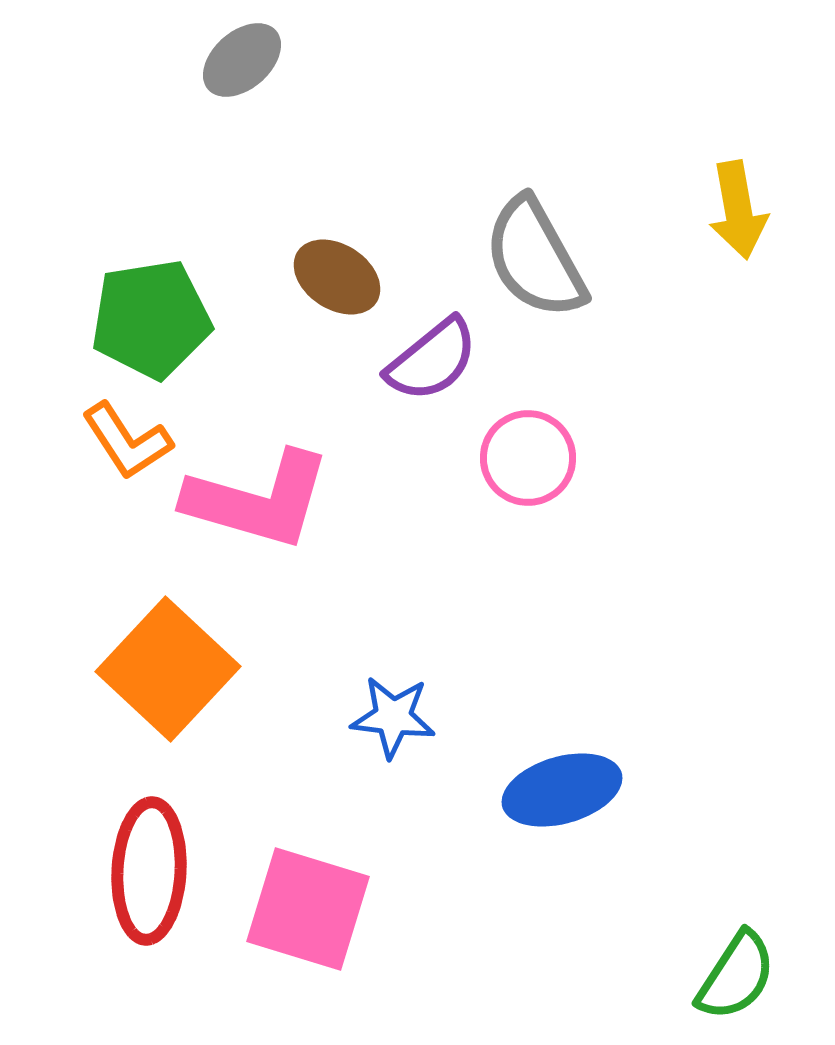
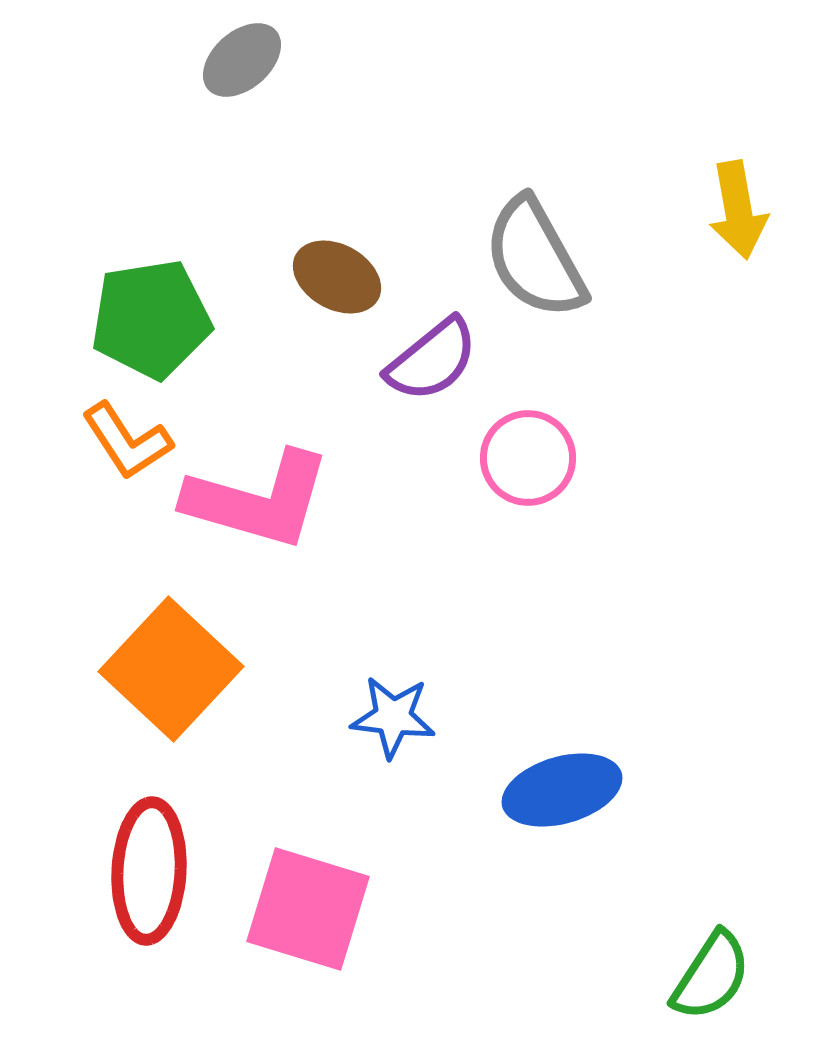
brown ellipse: rotated 4 degrees counterclockwise
orange square: moved 3 px right
green semicircle: moved 25 px left
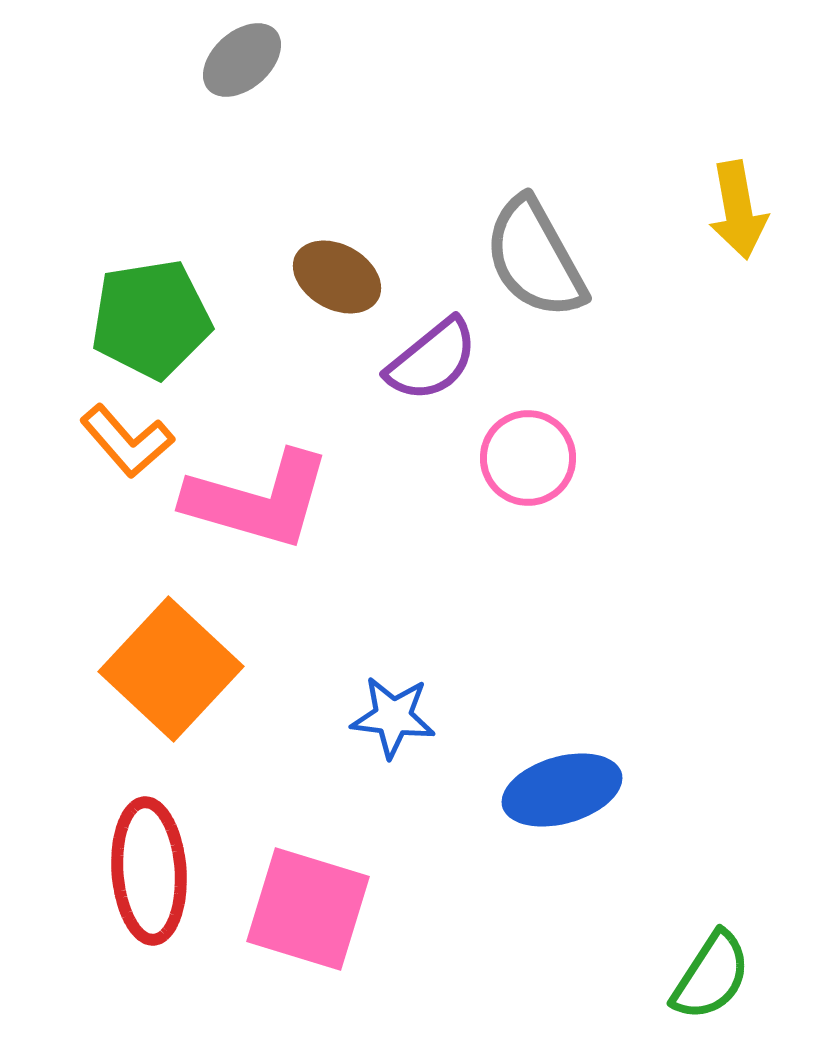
orange L-shape: rotated 8 degrees counterclockwise
red ellipse: rotated 7 degrees counterclockwise
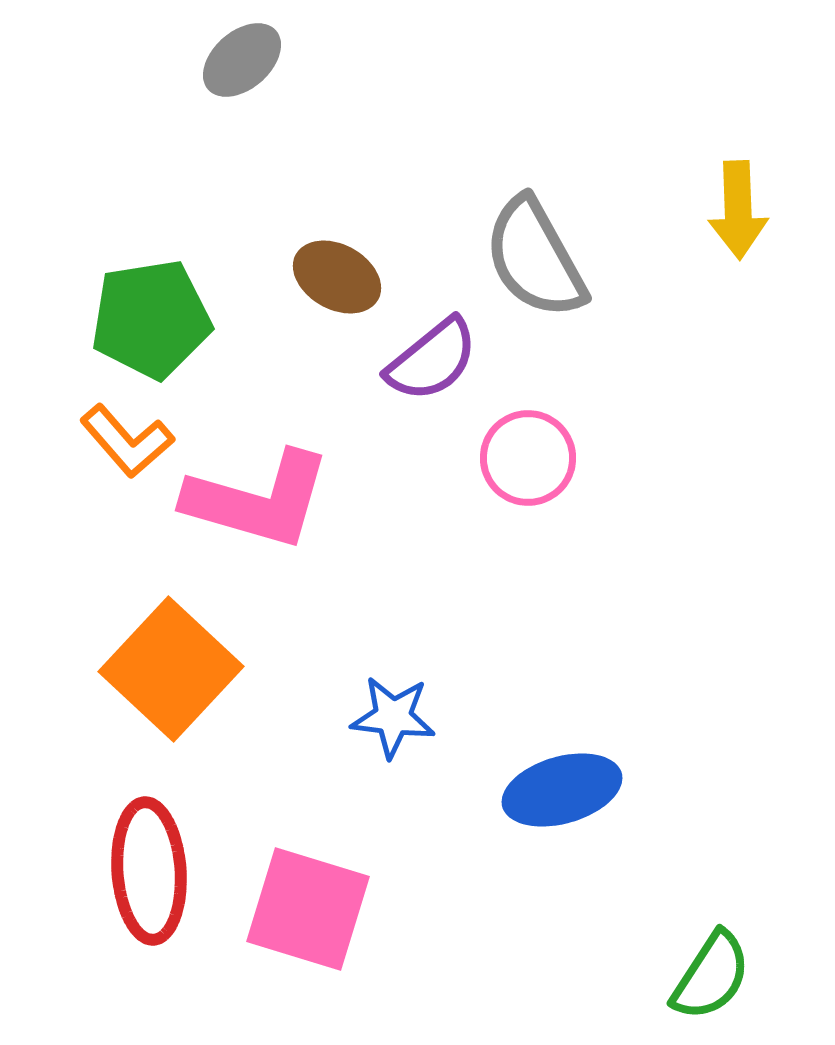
yellow arrow: rotated 8 degrees clockwise
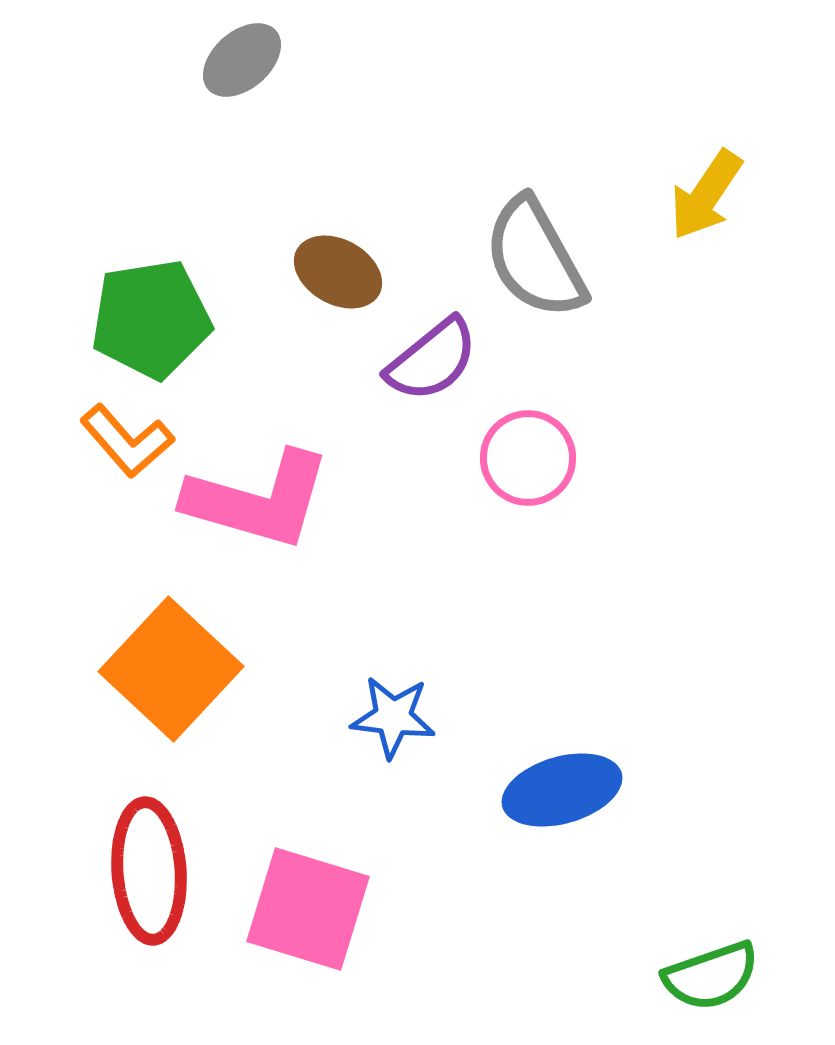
yellow arrow: moved 32 px left, 15 px up; rotated 36 degrees clockwise
brown ellipse: moved 1 px right, 5 px up
green semicircle: rotated 38 degrees clockwise
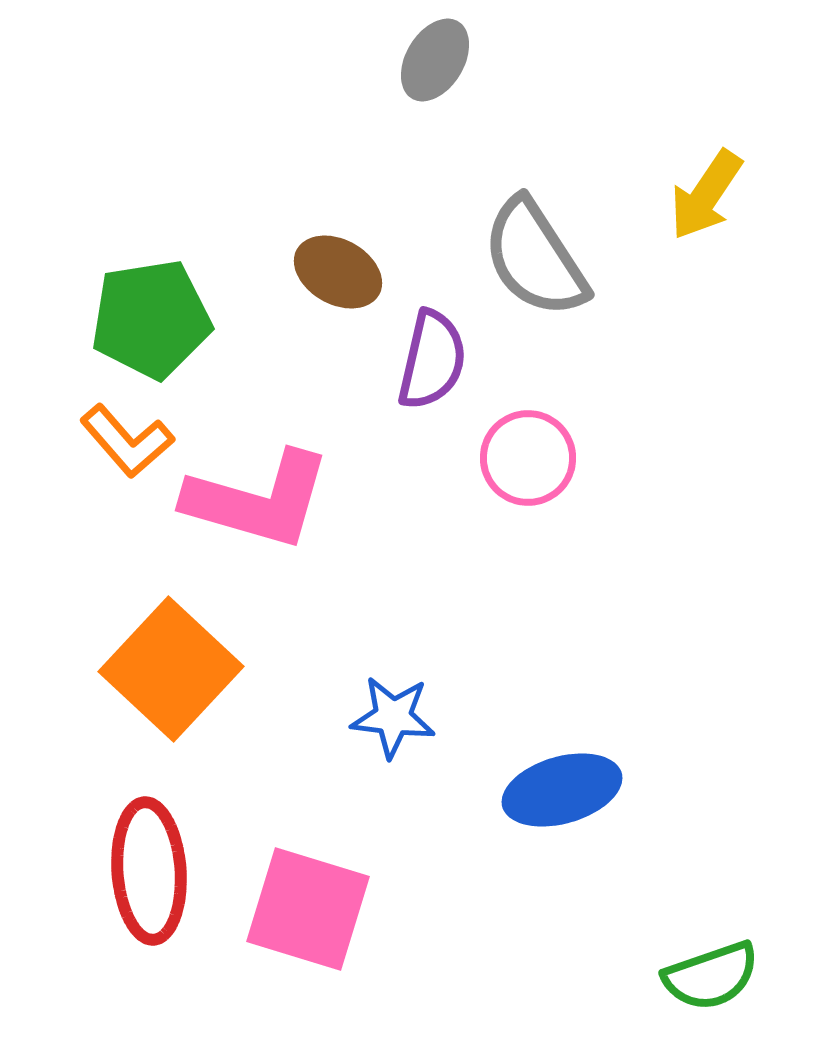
gray ellipse: moved 193 px right; rotated 18 degrees counterclockwise
gray semicircle: rotated 4 degrees counterclockwise
purple semicircle: rotated 38 degrees counterclockwise
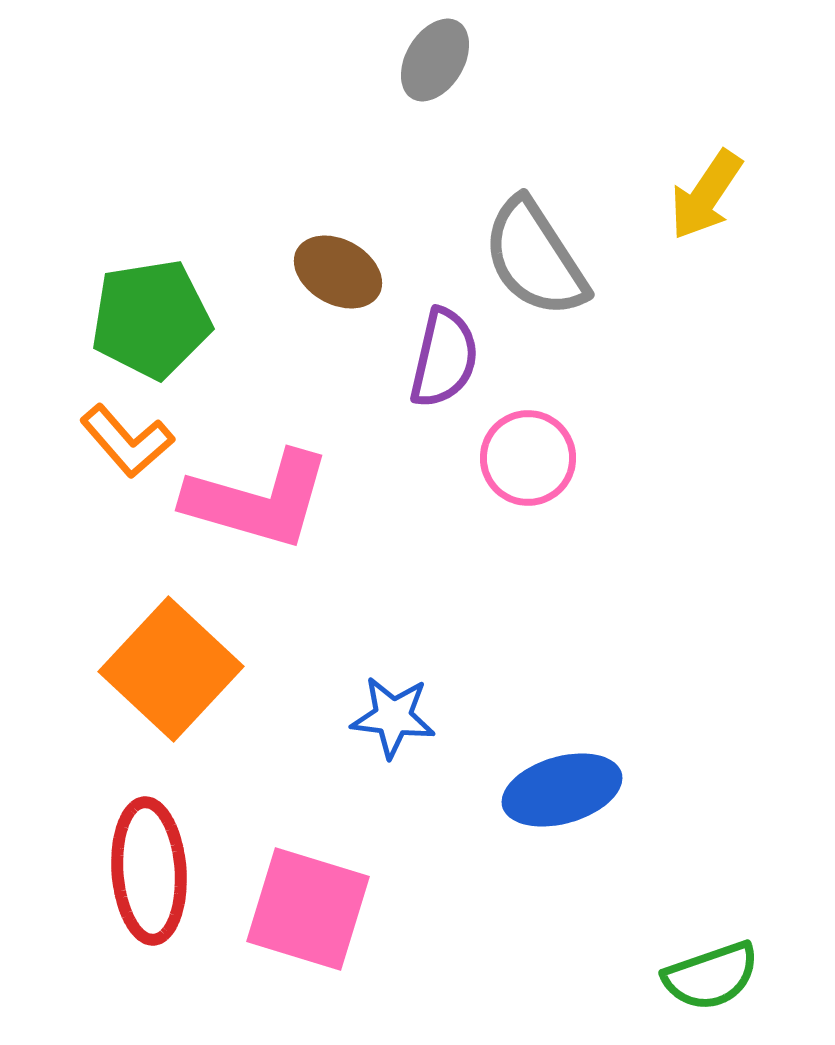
purple semicircle: moved 12 px right, 2 px up
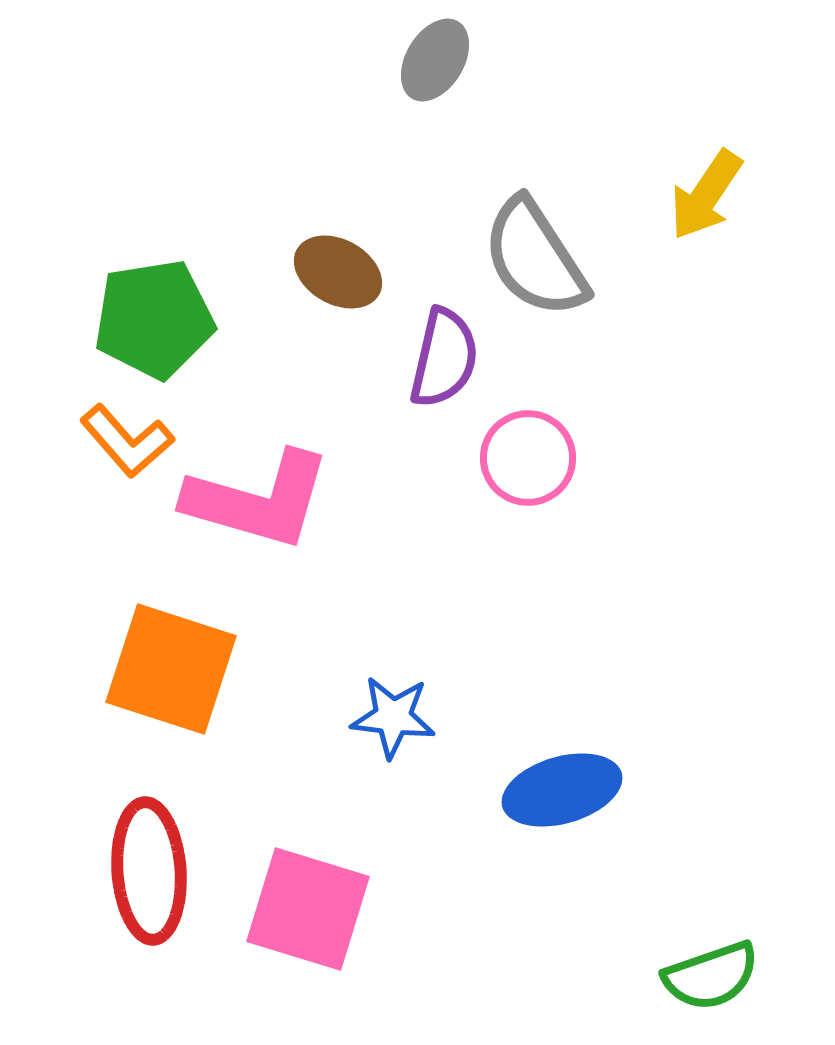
green pentagon: moved 3 px right
orange square: rotated 25 degrees counterclockwise
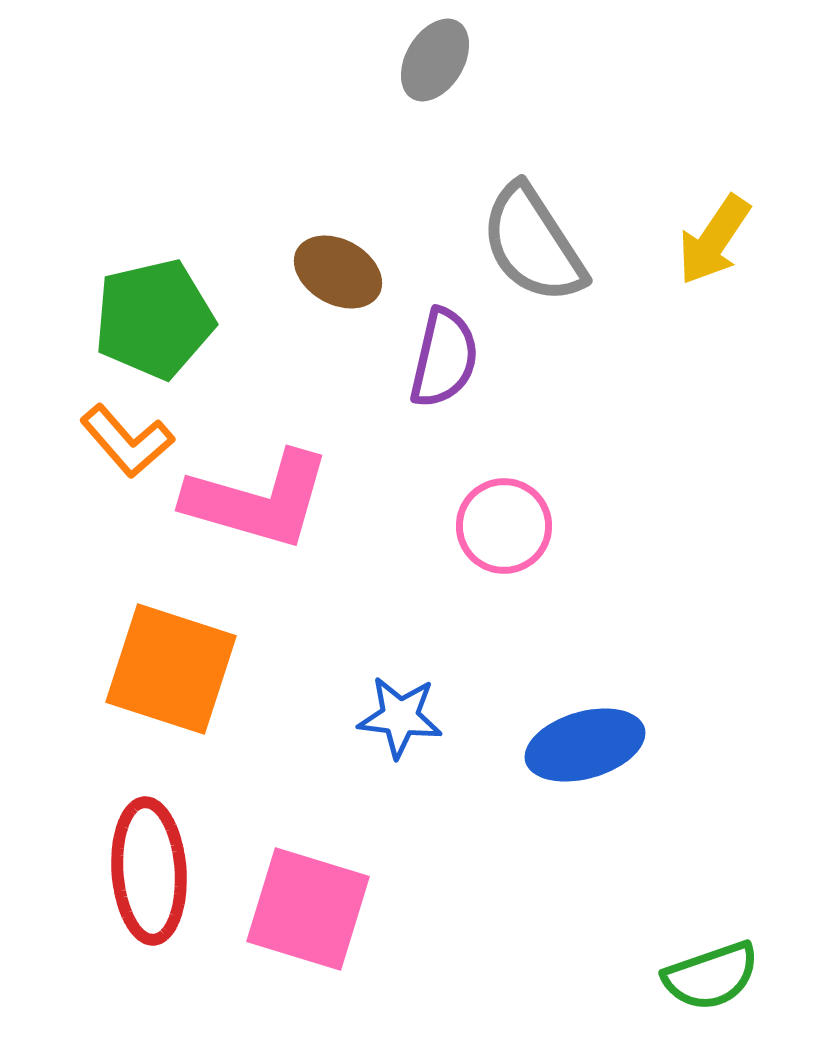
yellow arrow: moved 8 px right, 45 px down
gray semicircle: moved 2 px left, 14 px up
green pentagon: rotated 4 degrees counterclockwise
pink circle: moved 24 px left, 68 px down
blue star: moved 7 px right
blue ellipse: moved 23 px right, 45 px up
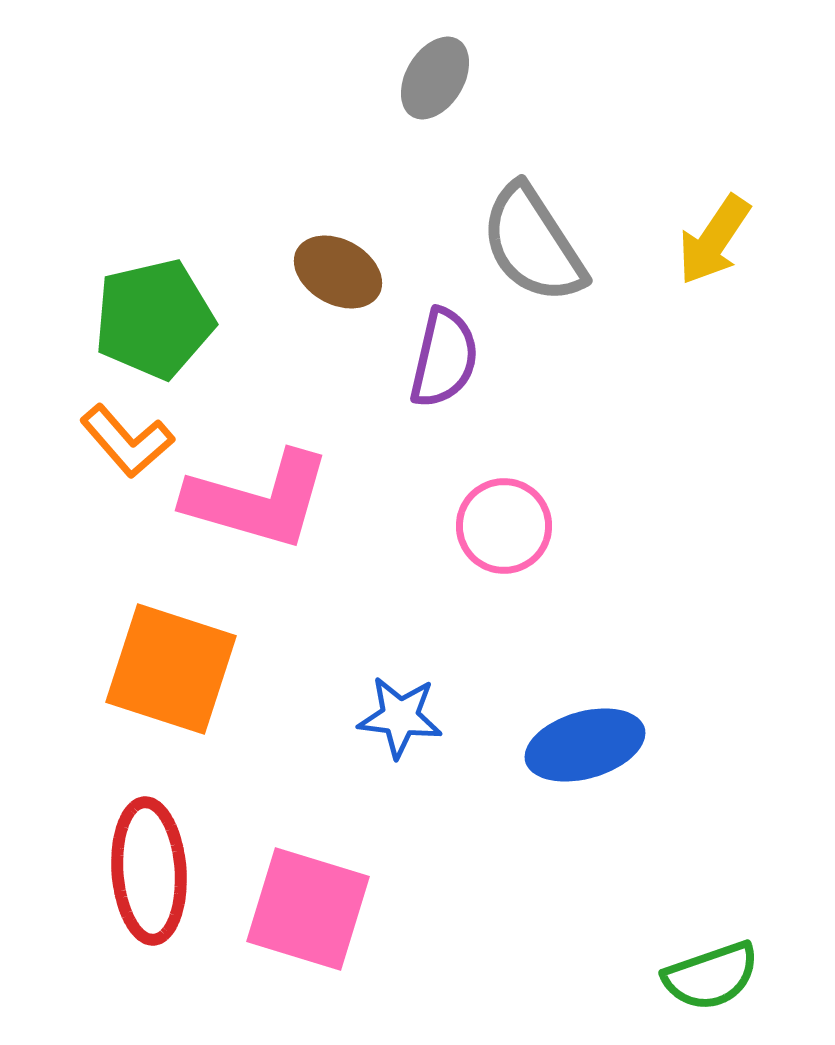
gray ellipse: moved 18 px down
